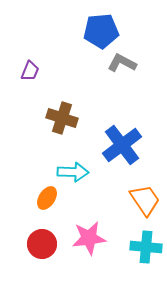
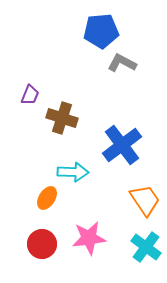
purple trapezoid: moved 24 px down
cyan cross: rotated 32 degrees clockwise
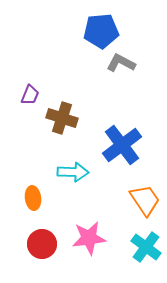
gray L-shape: moved 1 px left
orange ellipse: moved 14 px left; rotated 40 degrees counterclockwise
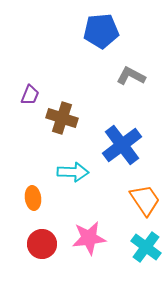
gray L-shape: moved 10 px right, 13 px down
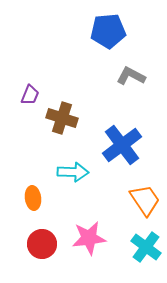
blue pentagon: moved 7 px right
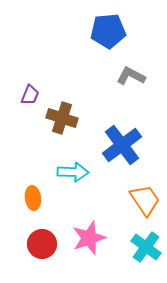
pink star: rotated 12 degrees counterclockwise
